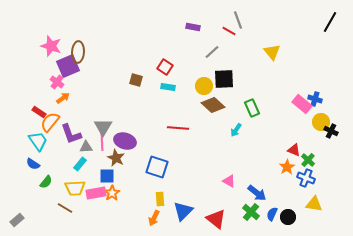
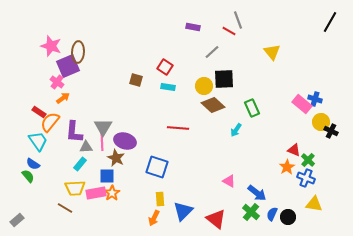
purple L-shape at (71, 134): moved 3 px right, 2 px up; rotated 25 degrees clockwise
green semicircle at (46, 182): moved 18 px left, 6 px up; rotated 80 degrees counterclockwise
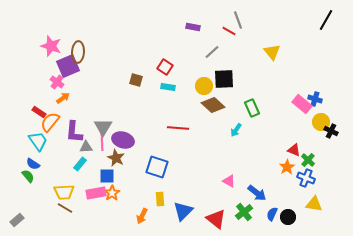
black line at (330, 22): moved 4 px left, 2 px up
purple ellipse at (125, 141): moved 2 px left, 1 px up
yellow trapezoid at (75, 188): moved 11 px left, 4 px down
green cross at (251, 212): moved 7 px left; rotated 12 degrees clockwise
orange arrow at (154, 218): moved 12 px left, 2 px up
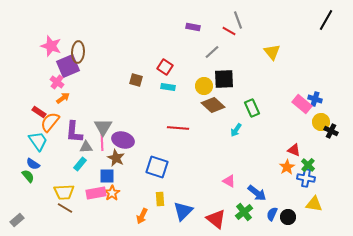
green cross at (308, 160): moved 5 px down
blue cross at (306, 178): rotated 12 degrees counterclockwise
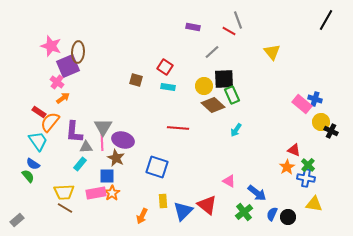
green rectangle at (252, 108): moved 20 px left, 13 px up
yellow rectangle at (160, 199): moved 3 px right, 2 px down
red triangle at (216, 219): moved 9 px left, 14 px up
